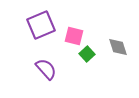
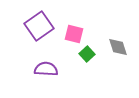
purple square: moved 2 px left, 1 px down; rotated 12 degrees counterclockwise
pink square: moved 2 px up
purple semicircle: rotated 45 degrees counterclockwise
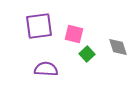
purple square: rotated 28 degrees clockwise
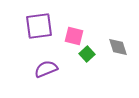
pink square: moved 2 px down
purple semicircle: rotated 25 degrees counterclockwise
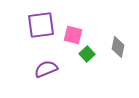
purple square: moved 2 px right, 1 px up
pink square: moved 1 px left, 1 px up
gray diamond: rotated 30 degrees clockwise
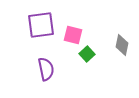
gray diamond: moved 4 px right, 2 px up
purple semicircle: rotated 100 degrees clockwise
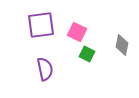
pink square: moved 4 px right, 3 px up; rotated 12 degrees clockwise
green square: rotated 21 degrees counterclockwise
purple semicircle: moved 1 px left
